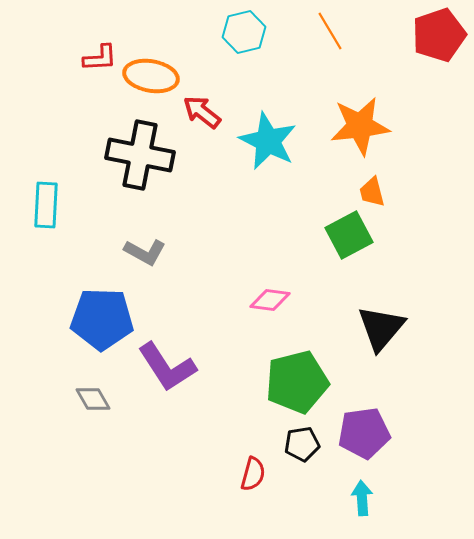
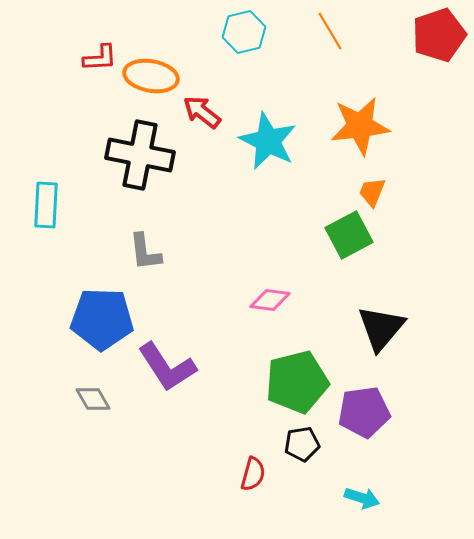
orange trapezoid: rotated 36 degrees clockwise
gray L-shape: rotated 54 degrees clockwise
purple pentagon: moved 21 px up
cyan arrow: rotated 112 degrees clockwise
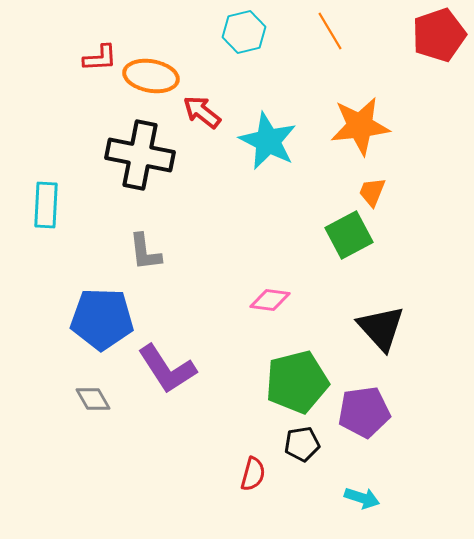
black triangle: rotated 22 degrees counterclockwise
purple L-shape: moved 2 px down
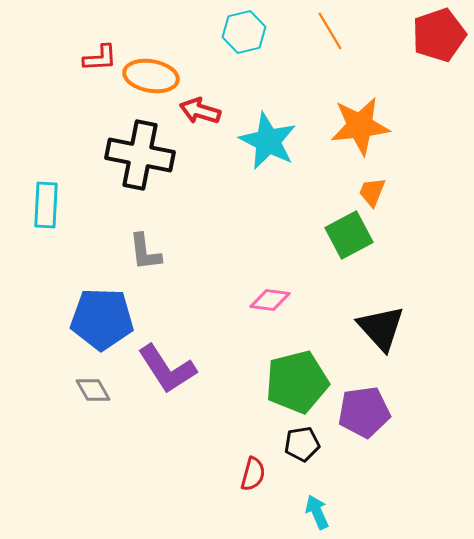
red arrow: moved 2 px left, 1 px up; rotated 21 degrees counterclockwise
gray diamond: moved 9 px up
cyan arrow: moved 45 px left, 14 px down; rotated 132 degrees counterclockwise
